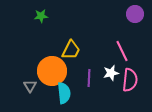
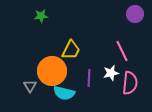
pink semicircle: moved 3 px down
cyan semicircle: rotated 110 degrees clockwise
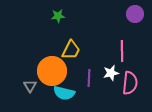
green star: moved 17 px right
pink line: rotated 25 degrees clockwise
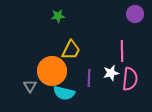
pink semicircle: moved 4 px up
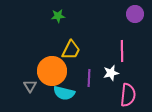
pink semicircle: moved 2 px left, 16 px down
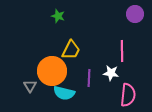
green star: rotated 24 degrees clockwise
white star: rotated 21 degrees clockwise
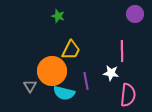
purple line: moved 3 px left, 3 px down; rotated 12 degrees counterclockwise
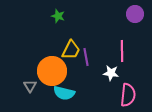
purple line: moved 24 px up
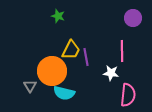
purple circle: moved 2 px left, 4 px down
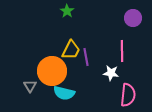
green star: moved 9 px right, 5 px up; rotated 16 degrees clockwise
